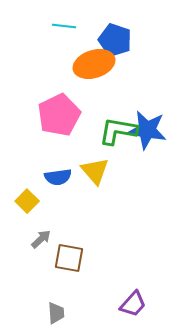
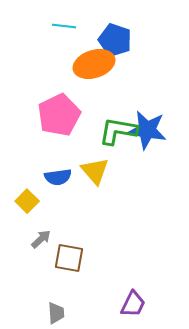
purple trapezoid: rotated 16 degrees counterclockwise
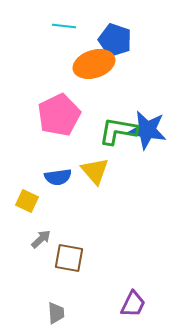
yellow square: rotated 20 degrees counterclockwise
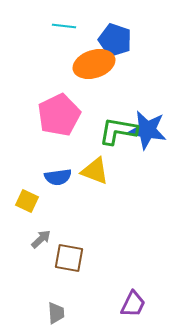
yellow triangle: rotated 28 degrees counterclockwise
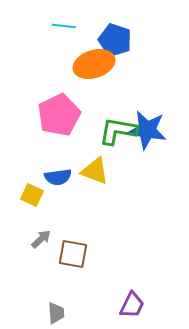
yellow square: moved 5 px right, 6 px up
brown square: moved 4 px right, 4 px up
purple trapezoid: moved 1 px left, 1 px down
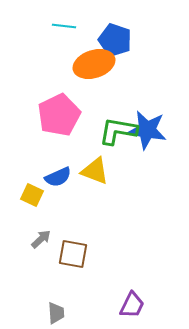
blue semicircle: rotated 16 degrees counterclockwise
